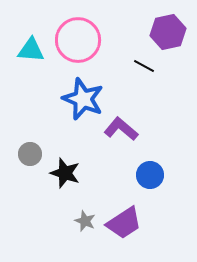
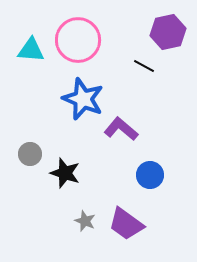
purple trapezoid: moved 2 px right, 1 px down; rotated 69 degrees clockwise
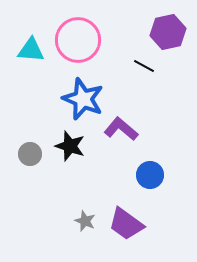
black star: moved 5 px right, 27 px up
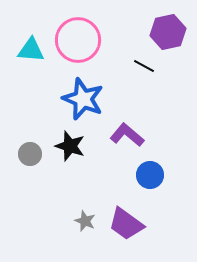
purple L-shape: moved 6 px right, 6 px down
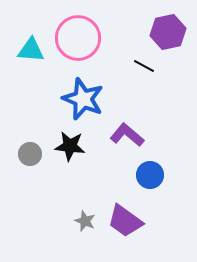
pink circle: moved 2 px up
black star: rotated 12 degrees counterclockwise
purple trapezoid: moved 1 px left, 3 px up
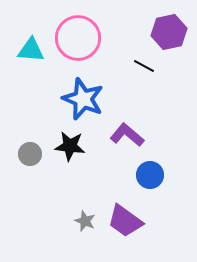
purple hexagon: moved 1 px right
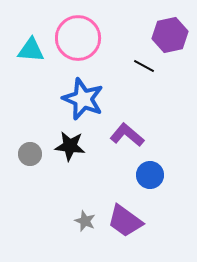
purple hexagon: moved 1 px right, 3 px down
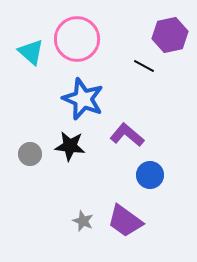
pink circle: moved 1 px left, 1 px down
cyan triangle: moved 2 px down; rotated 36 degrees clockwise
gray star: moved 2 px left
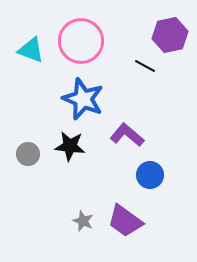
pink circle: moved 4 px right, 2 px down
cyan triangle: moved 2 px up; rotated 20 degrees counterclockwise
black line: moved 1 px right
gray circle: moved 2 px left
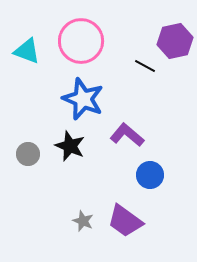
purple hexagon: moved 5 px right, 6 px down
cyan triangle: moved 4 px left, 1 px down
black star: rotated 16 degrees clockwise
